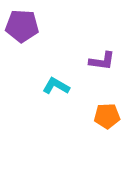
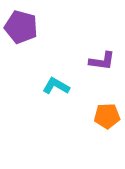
purple pentagon: moved 1 px left, 1 px down; rotated 12 degrees clockwise
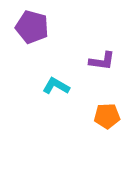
purple pentagon: moved 11 px right
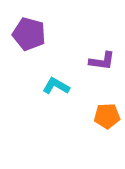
purple pentagon: moved 3 px left, 7 px down
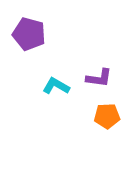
purple L-shape: moved 3 px left, 17 px down
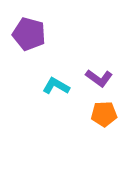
purple L-shape: rotated 28 degrees clockwise
orange pentagon: moved 3 px left, 2 px up
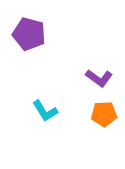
cyan L-shape: moved 11 px left, 25 px down; rotated 152 degrees counterclockwise
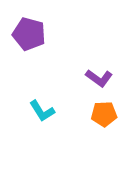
cyan L-shape: moved 3 px left
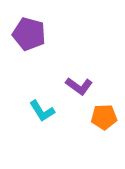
purple L-shape: moved 20 px left, 8 px down
orange pentagon: moved 3 px down
